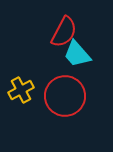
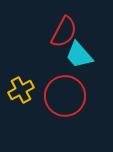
cyan trapezoid: moved 2 px right, 1 px down
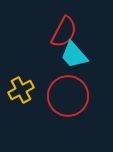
cyan trapezoid: moved 5 px left
red circle: moved 3 px right
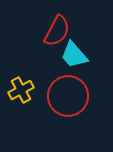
red semicircle: moved 7 px left, 1 px up
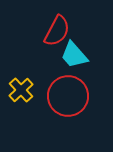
yellow cross: rotated 15 degrees counterclockwise
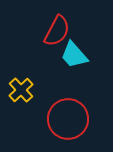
red circle: moved 23 px down
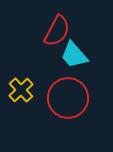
red circle: moved 21 px up
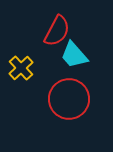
yellow cross: moved 22 px up
red circle: moved 1 px right, 1 px down
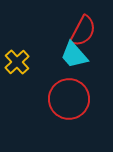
red semicircle: moved 26 px right
yellow cross: moved 4 px left, 6 px up
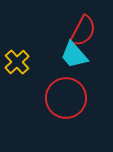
red circle: moved 3 px left, 1 px up
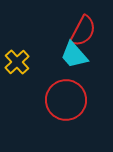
red circle: moved 2 px down
